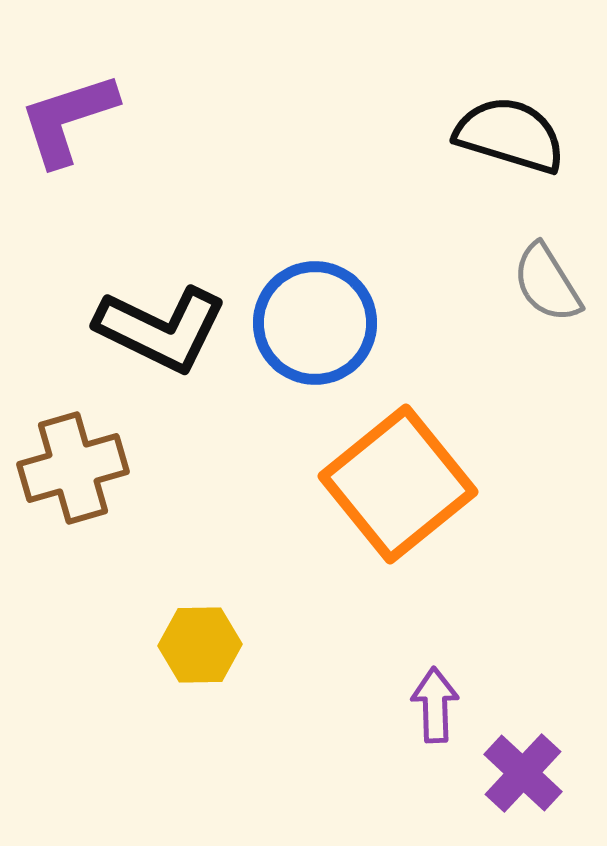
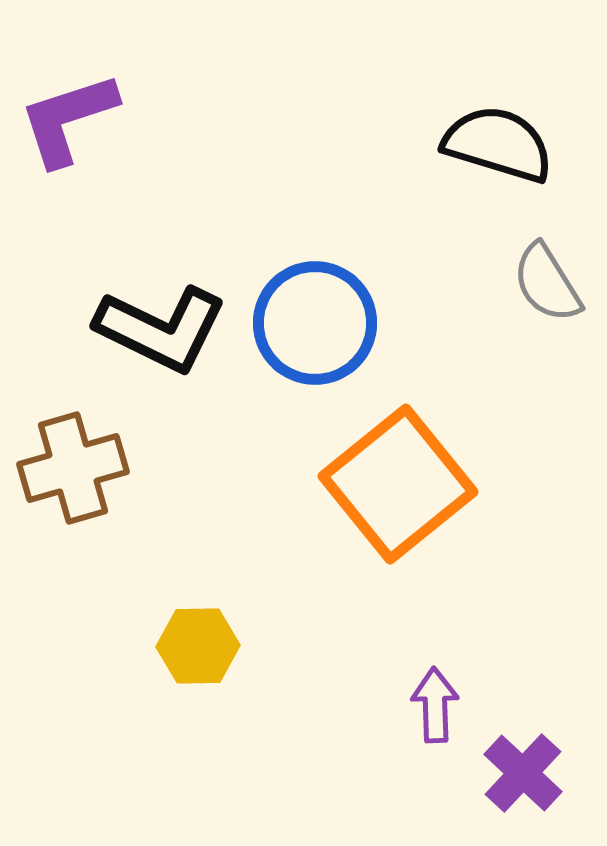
black semicircle: moved 12 px left, 9 px down
yellow hexagon: moved 2 px left, 1 px down
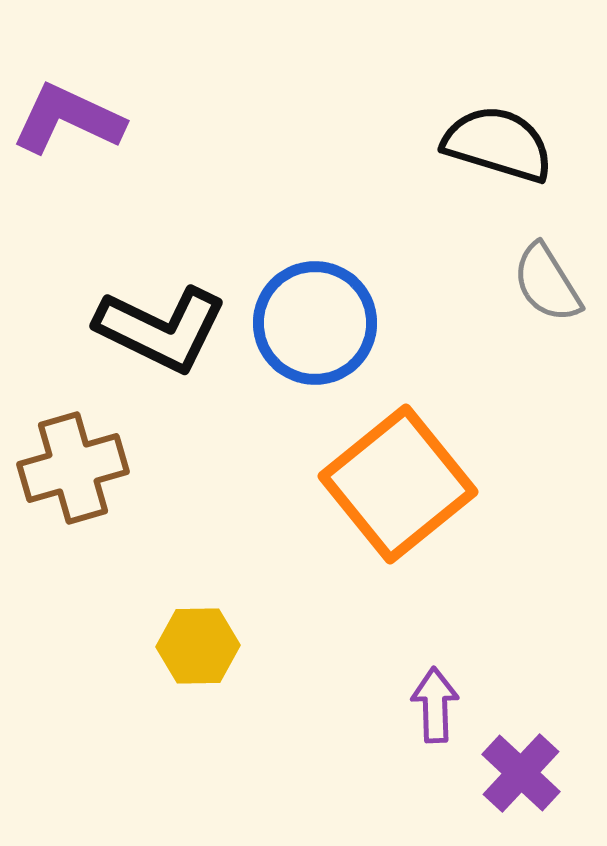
purple L-shape: rotated 43 degrees clockwise
purple cross: moved 2 px left
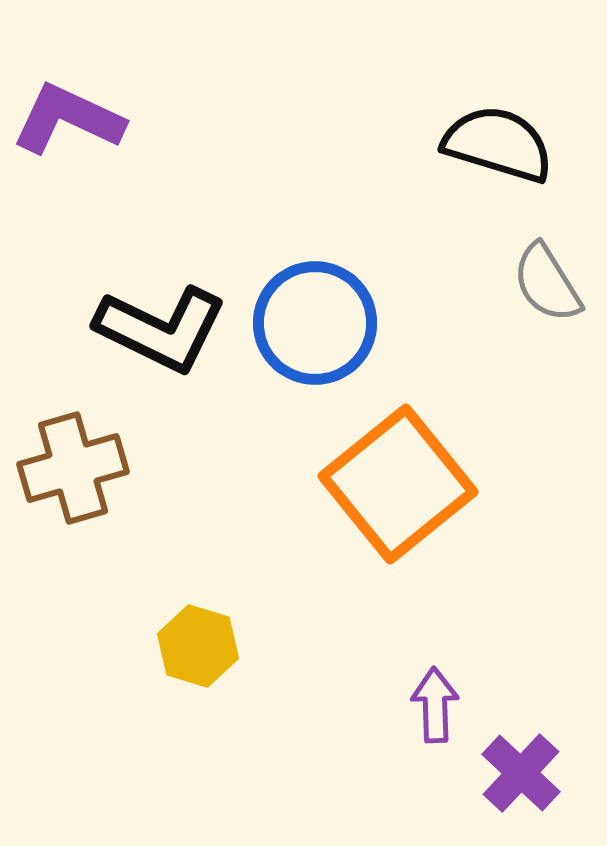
yellow hexagon: rotated 18 degrees clockwise
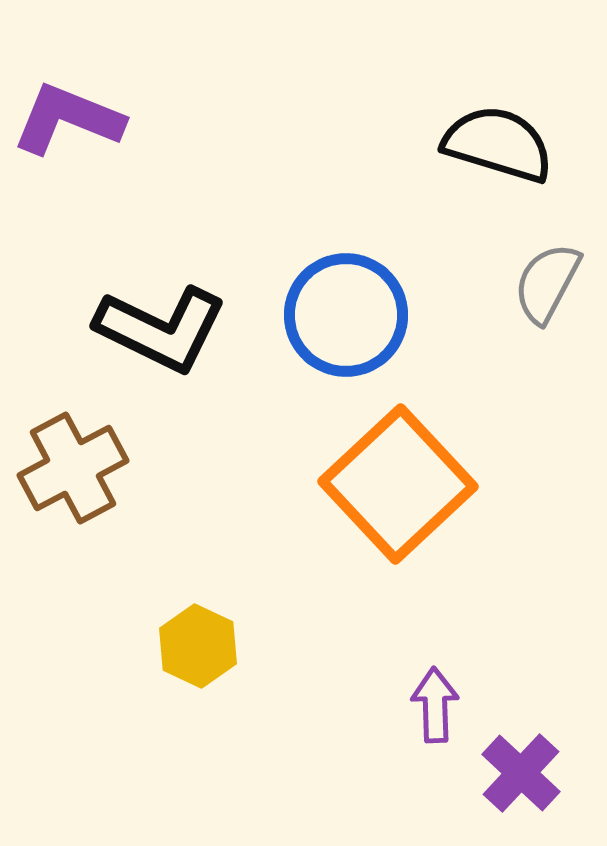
purple L-shape: rotated 3 degrees counterclockwise
gray semicircle: rotated 60 degrees clockwise
blue circle: moved 31 px right, 8 px up
brown cross: rotated 12 degrees counterclockwise
orange square: rotated 4 degrees counterclockwise
yellow hexagon: rotated 8 degrees clockwise
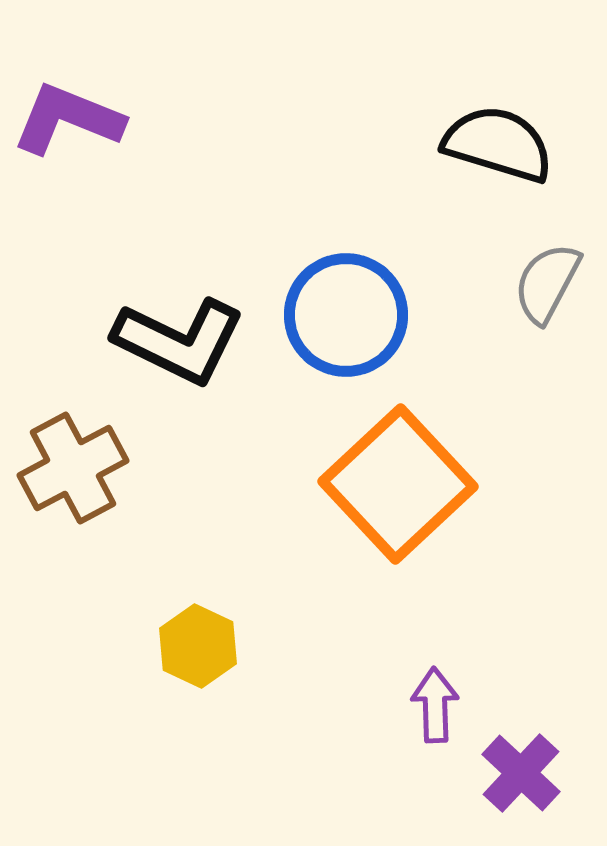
black L-shape: moved 18 px right, 12 px down
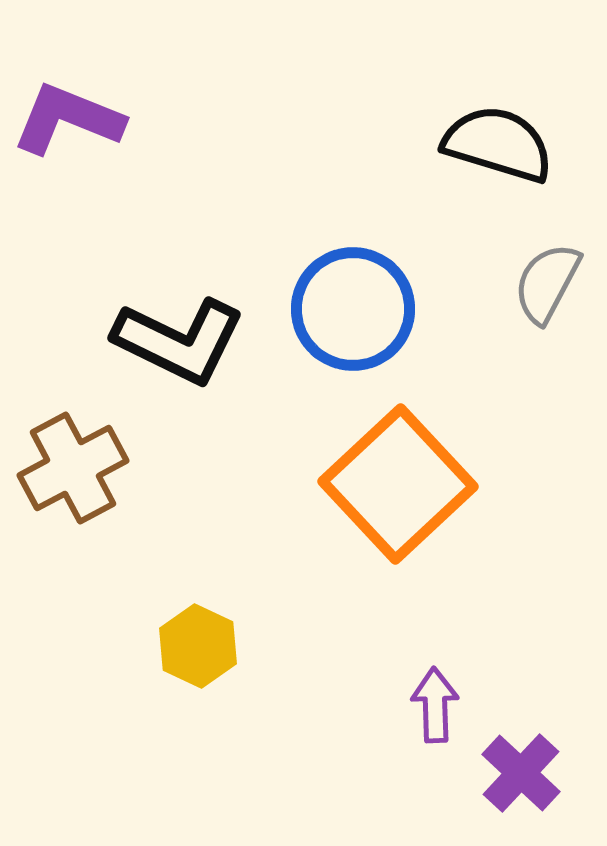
blue circle: moved 7 px right, 6 px up
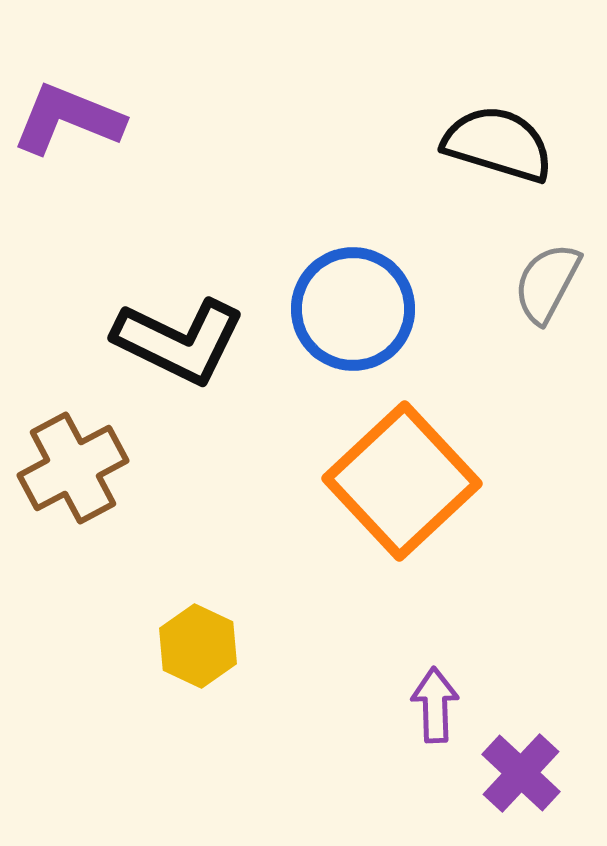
orange square: moved 4 px right, 3 px up
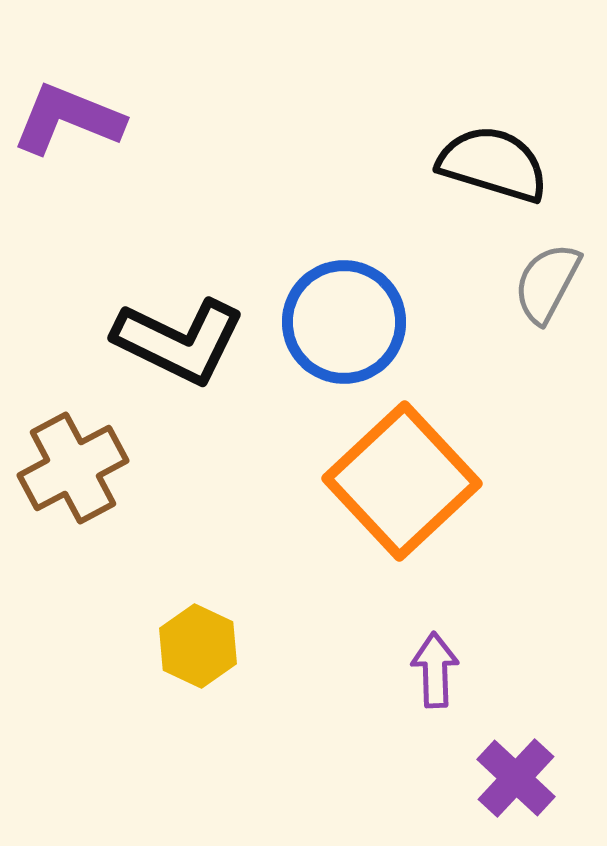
black semicircle: moved 5 px left, 20 px down
blue circle: moved 9 px left, 13 px down
purple arrow: moved 35 px up
purple cross: moved 5 px left, 5 px down
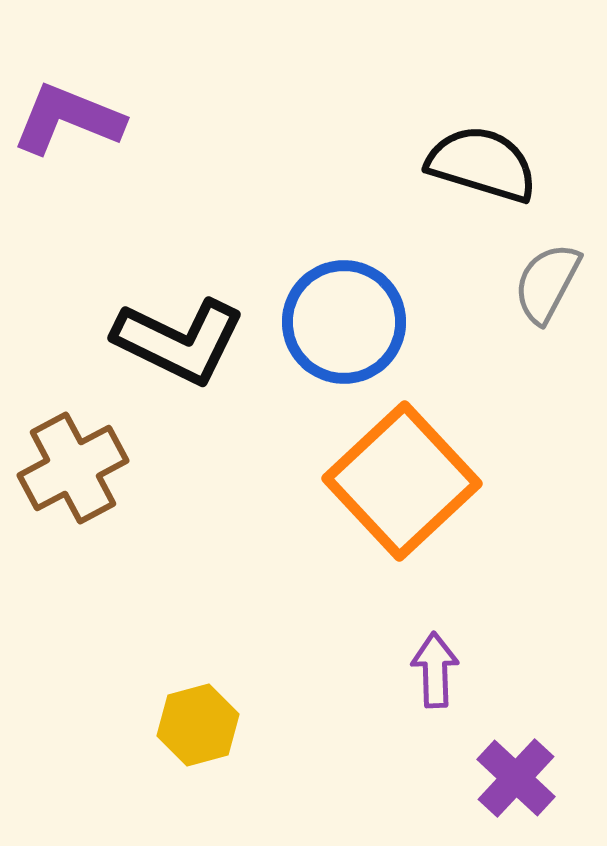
black semicircle: moved 11 px left
yellow hexagon: moved 79 px down; rotated 20 degrees clockwise
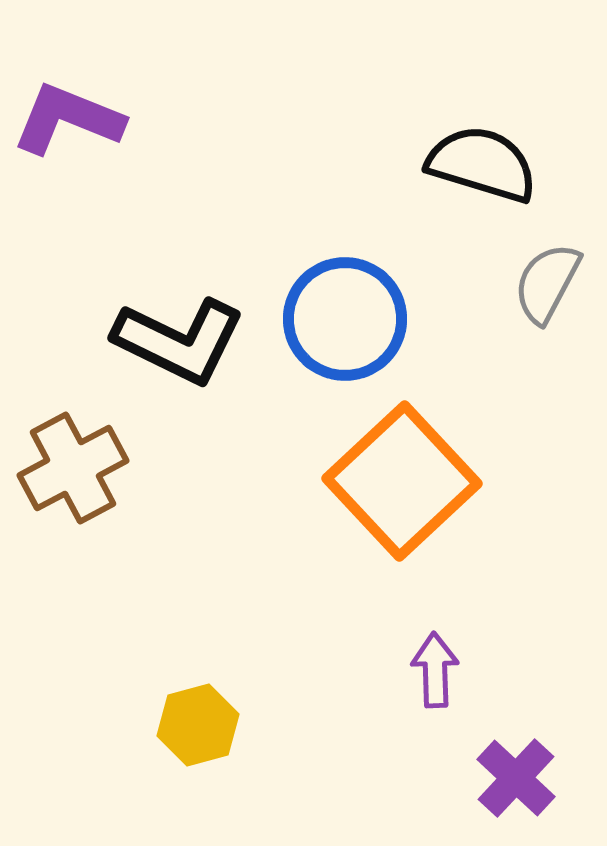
blue circle: moved 1 px right, 3 px up
